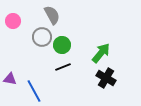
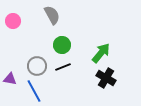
gray circle: moved 5 px left, 29 px down
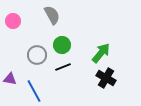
gray circle: moved 11 px up
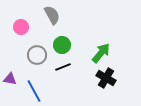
pink circle: moved 8 px right, 6 px down
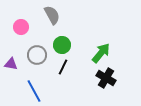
black line: rotated 42 degrees counterclockwise
purple triangle: moved 1 px right, 15 px up
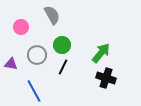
black cross: rotated 12 degrees counterclockwise
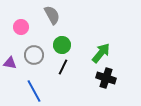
gray circle: moved 3 px left
purple triangle: moved 1 px left, 1 px up
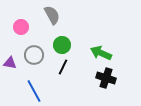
green arrow: rotated 105 degrees counterclockwise
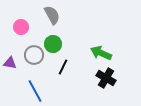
green circle: moved 9 px left, 1 px up
black cross: rotated 12 degrees clockwise
blue line: moved 1 px right
